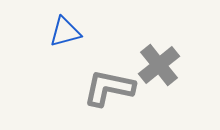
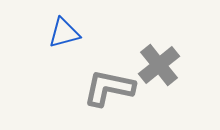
blue triangle: moved 1 px left, 1 px down
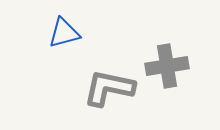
gray cross: moved 8 px right, 1 px down; rotated 30 degrees clockwise
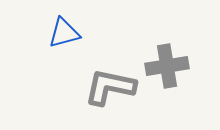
gray L-shape: moved 1 px right, 1 px up
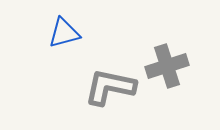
gray cross: rotated 9 degrees counterclockwise
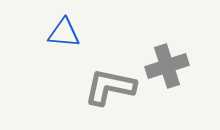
blue triangle: rotated 20 degrees clockwise
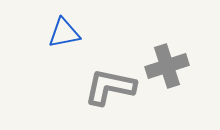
blue triangle: rotated 16 degrees counterclockwise
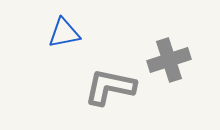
gray cross: moved 2 px right, 6 px up
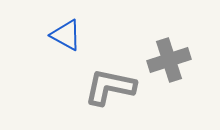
blue triangle: moved 2 px right, 2 px down; rotated 40 degrees clockwise
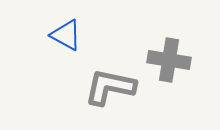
gray cross: rotated 27 degrees clockwise
